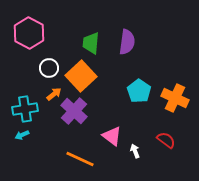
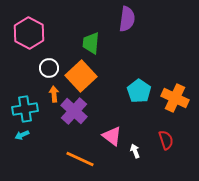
purple semicircle: moved 23 px up
orange arrow: rotated 56 degrees counterclockwise
red semicircle: rotated 36 degrees clockwise
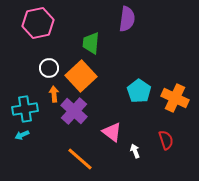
pink hexagon: moved 9 px right, 10 px up; rotated 20 degrees clockwise
pink triangle: moved 4 px up
orange line: rotated 16 degrees clockwise
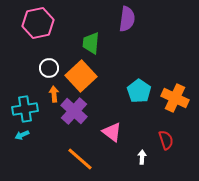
white arrow: moved 7 px right, 6 px down; rotated 24 degrees clockwise
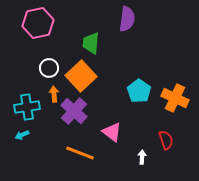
cyan cross: moved 2 px right, 2 px up
orange line: moved 6 px up; rotated 20 degrees counterclockwise
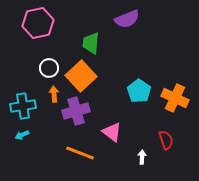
purple semicircle: rotated 60 degrees clockwise
cyan cross: moved 4 px left, 1 px up
purple cross: moved 2 px right; rotated 32 degrees clockwise
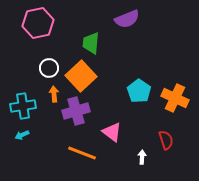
orange line: moved 2 px right
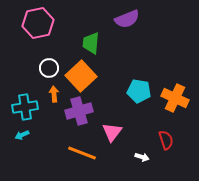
cyan pentagon: rotated 25 degrees counterclockwise
cyan cross: moved 2 px right, 1 px down
purple cross: moved 3 px right
pink triangle: rotated 30 degrees clockwise
white arrow: rotated 104 degrees clockwise
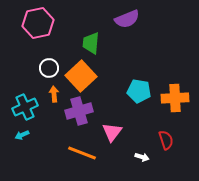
orange cross: rotated 28 degrees counterclockwise
cyan cross: rotated 15 degrees counterclockwise
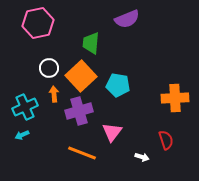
cyan pentagon: moved 21 px left, 6 px up
